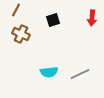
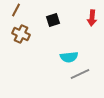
cyan semicircle: moved 20 px right, 15 px up
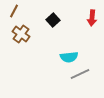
brown line: moved 2 px left, 1 px down
black square: rotated 24 degrees counterclockwise
brown cross: rotated 12 degrees clockwise
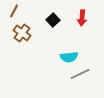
red arrow: moved 10 px left
brown cross: moved 1 px right, 1 px up
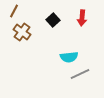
brown cross: moved 1 px up
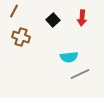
brown cross: moved 1 px left, 5 px down; rotated 18 degrees counterclockwise
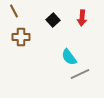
brown line: rotated 56 degrees counterclockwise
brown cross: rotated 18 degrees counterclockwise
cyan semicircle: rotated 60 degrees clockwise
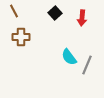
black square: moved 2 px right, 7 px up
gray line: moved 7 px right, 9 px up; rotated 42 degrees counterclockwise
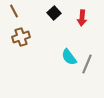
black square: moved 1 px left
brown cross: rotated 18 degrees counterclockwise
gray line: moved 1 px up
